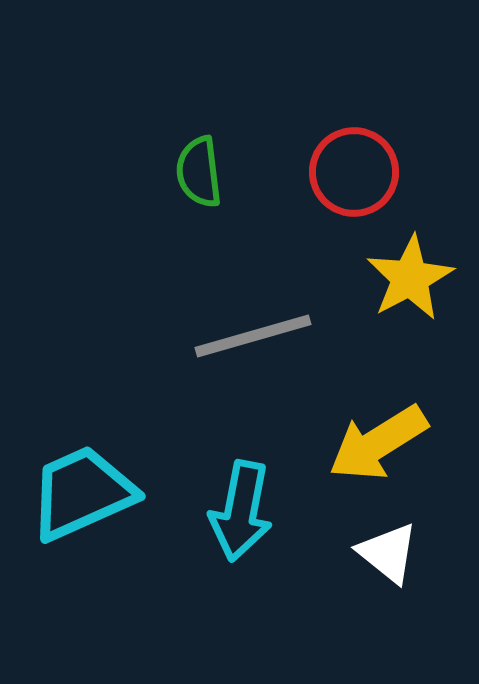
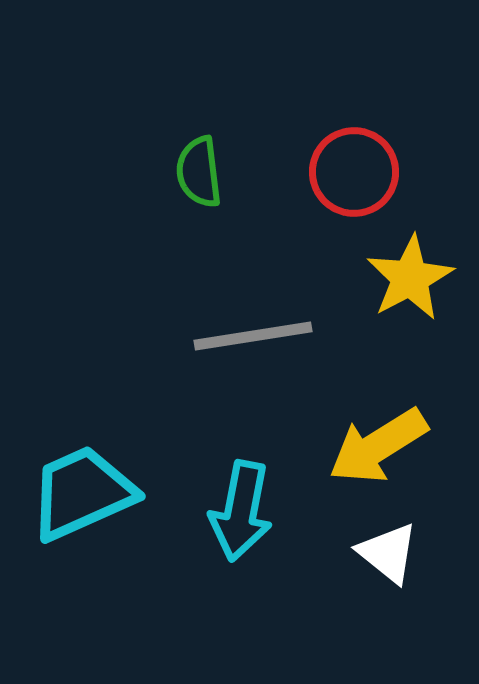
gray line: rotated 7 degrees clockwise
yellow arrow: moved 3 px down
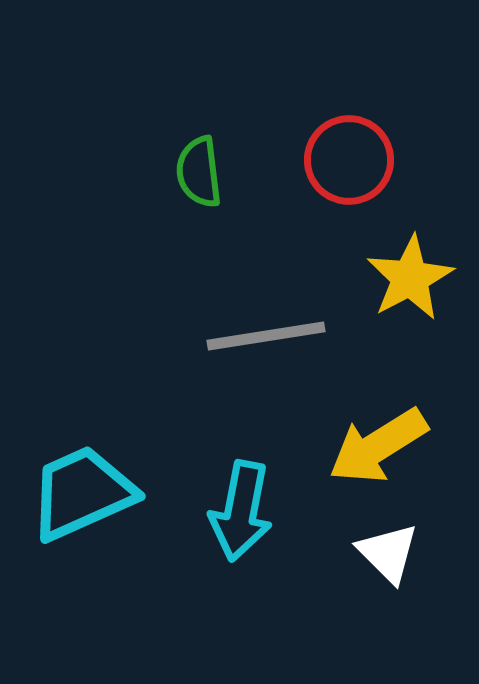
red circle: moved 5 px left, 12 px up
gray line: moved 13 px right
white triangle: rotated 6 degrees clockwise
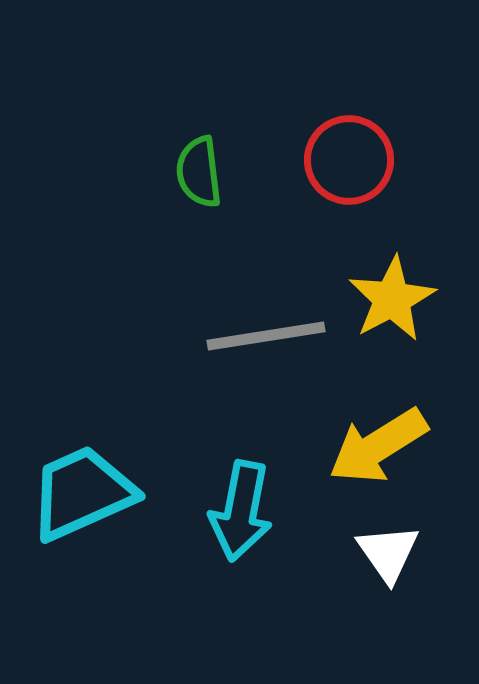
yellow star: moved 18 px left, 21 px down
white triangle: rotated 10 degrees clockwise
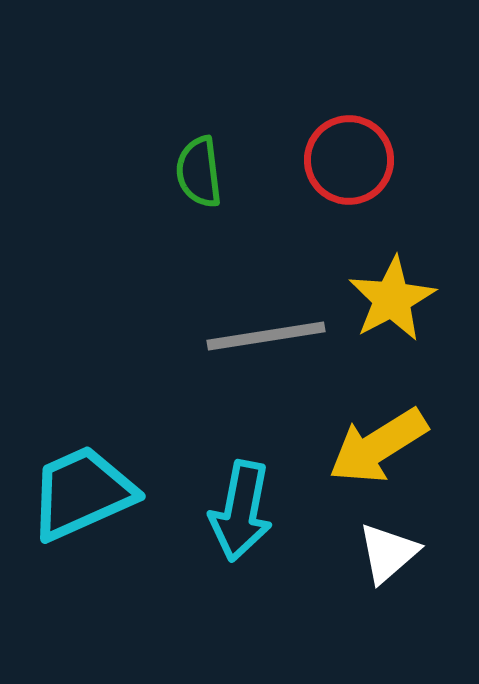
white triangle: rotated 24 degrees clockwise
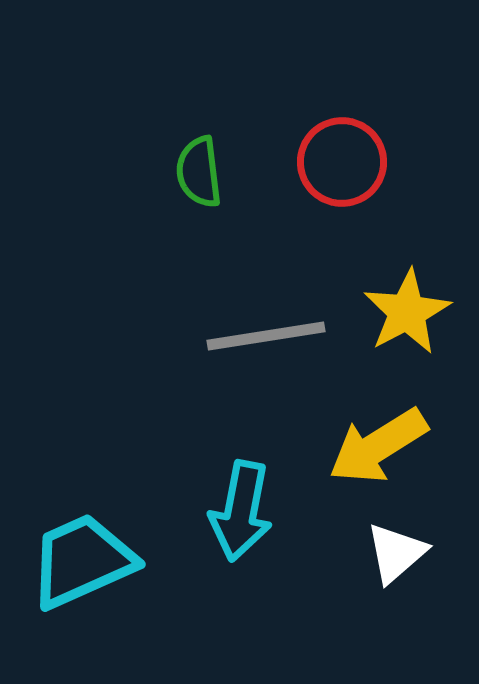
red circle: moved 7 px left, 2 px down
yellow star: moved 15 px right, 13 px down
cyan trapezoid: moved 68 px down
white triangle: moved 8 px right
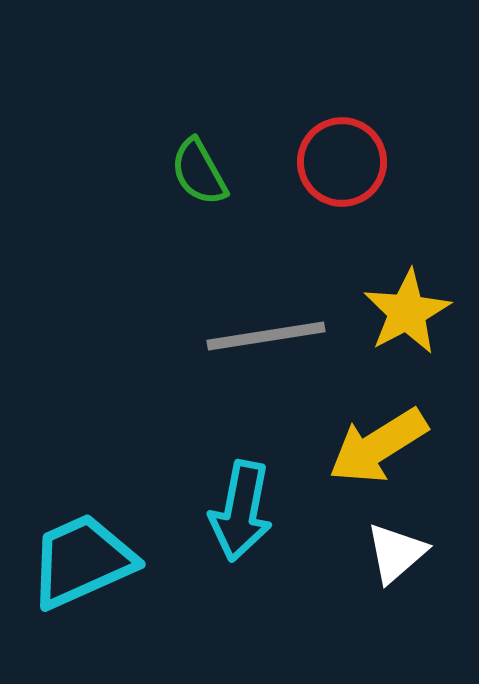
green semicircle: rotated 22 degrees counterclockwise
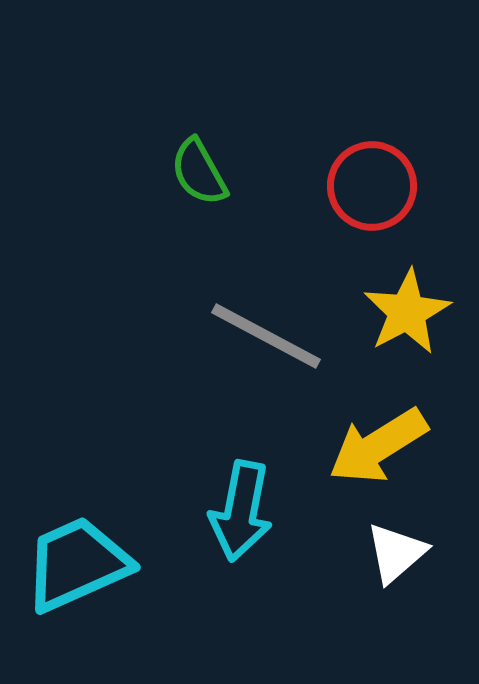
red circle: moved 30 px right, 24 px down
gray line: rotated 37 degrees clockwise
cyan trapezoid: moved 5 px left, 3 px down
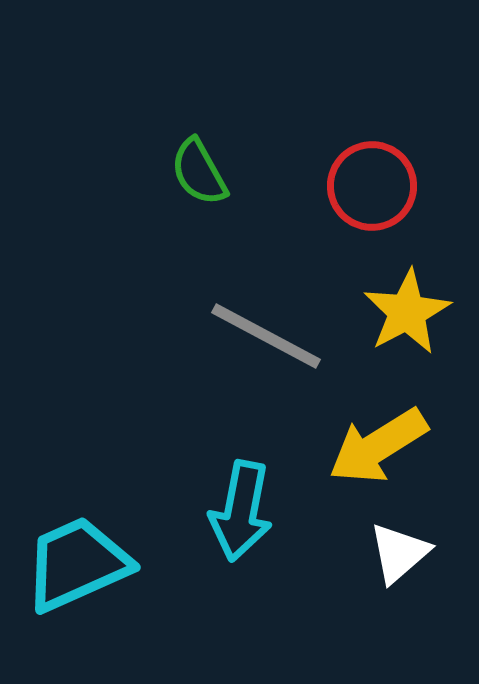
white triangle: moved 3 px right
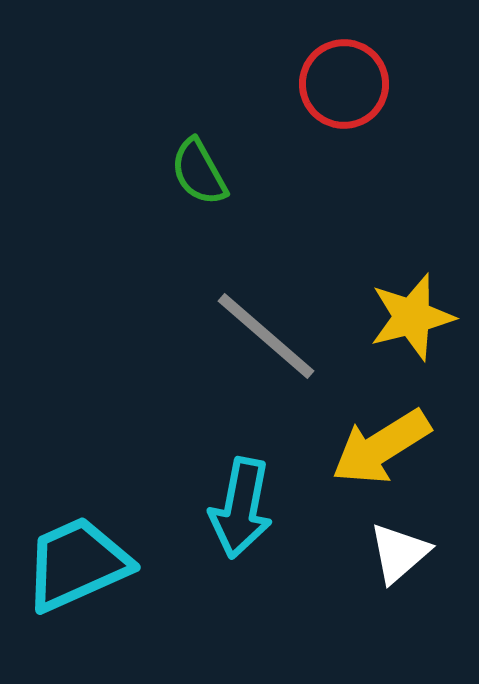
red circle: moved 28 px left, 102 px up
yellow star: moved 5 px right, 5 px down; rotated 14 degrees clockwise
gray line: rotated 13 degrees clockwise
yellow arrow: moved 3 px right, 1 px down
cyan arrow: moved 3 px up
